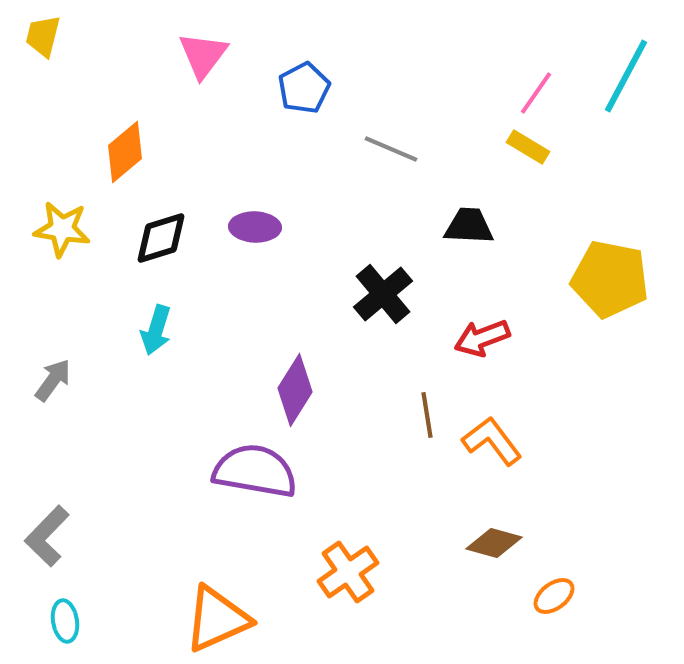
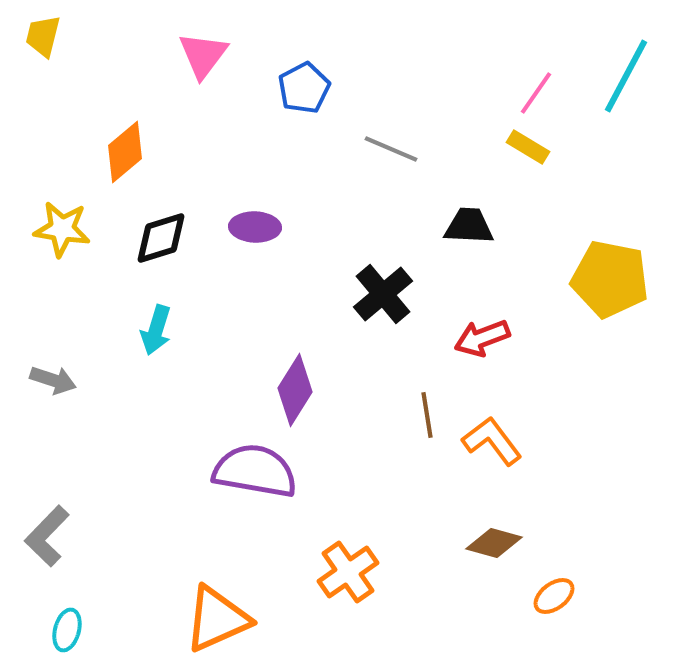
gray arrow: rotated 72 degrees clockwise
cyan ellipse: moved 2 px right, 9 px down; rotated 24 degrees clockwise
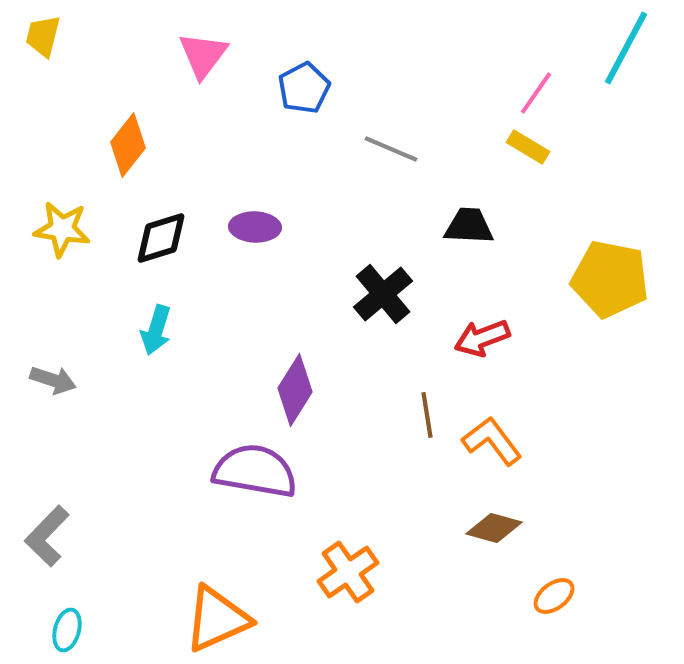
cyan line: moved 28 px up
orange diamond: moved 3 px right, 7 px up; rotated 12 degrees counterclockwise
brown diamond: moved 15 px up
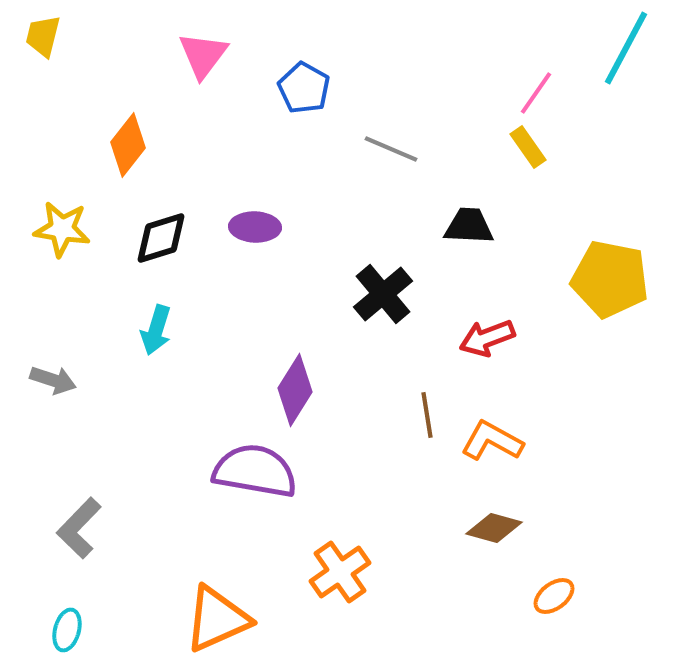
blue pentagon: rotated 15 degrees counterclockwise
yellow rectangle: rotated 24 degrees clockwise
red arrow: moved 5 px right
orange L-shape: rotated 24 degrees counterclockwise
gray L-shape: moved 32 px right, 8 px up
orange cross: moved 8 px left
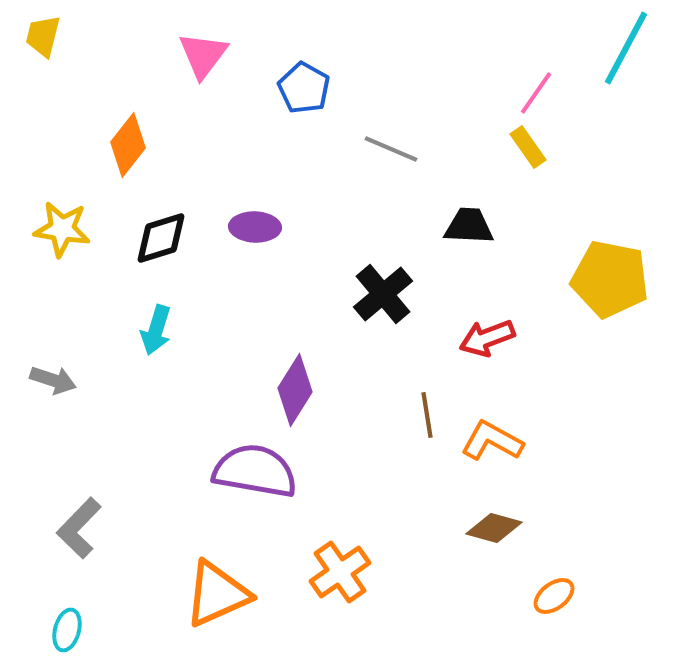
orange triangle: moved 25 px up
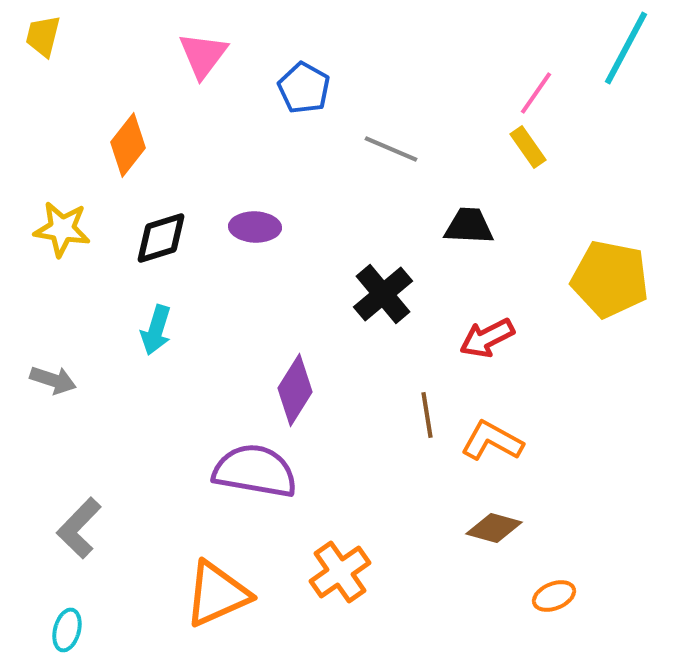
red arrow: rotated 6 degrees counterclockwise
orange ellipse: rotated 15 degrees clockwise
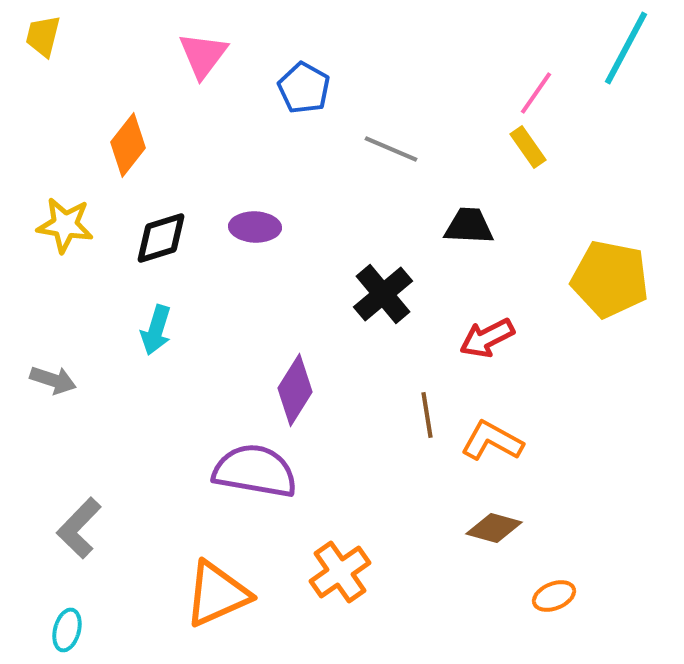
yellow star: moved 3 px right, 4 px up
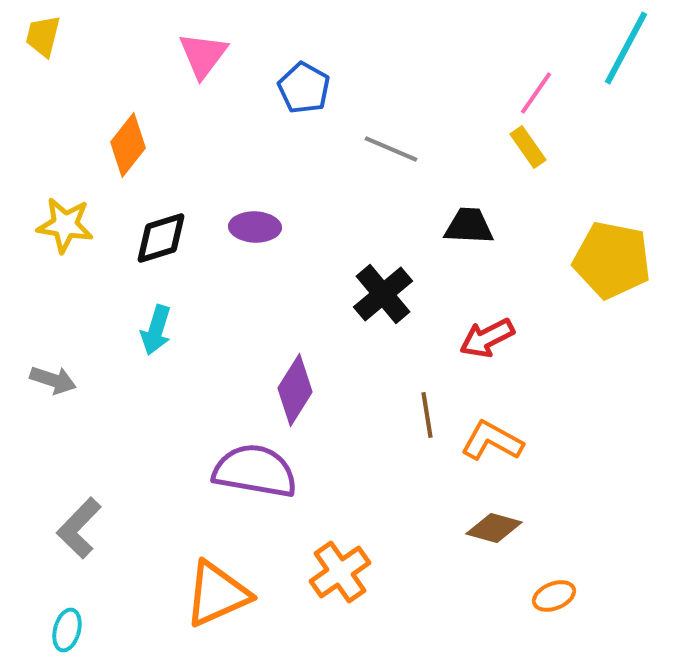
yellow pentagon: moved 2 px right, 19 px up
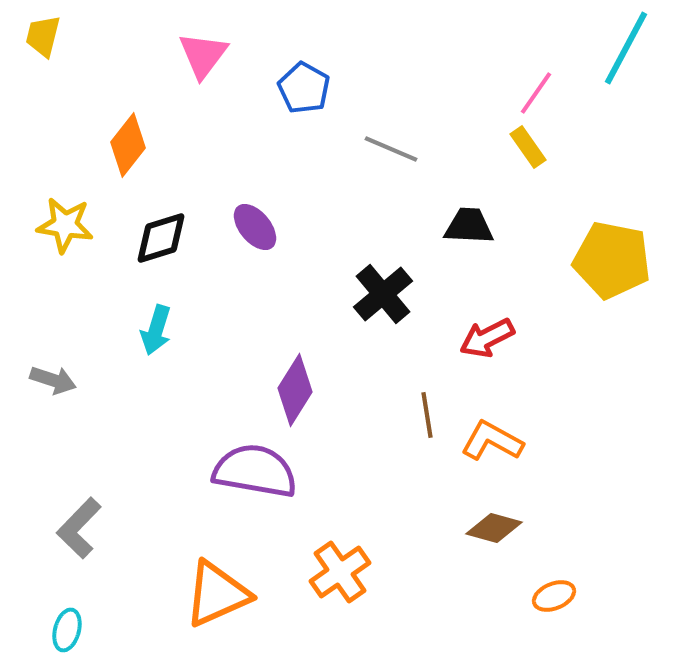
purple ellipse: rotated 48 degrees clockwise
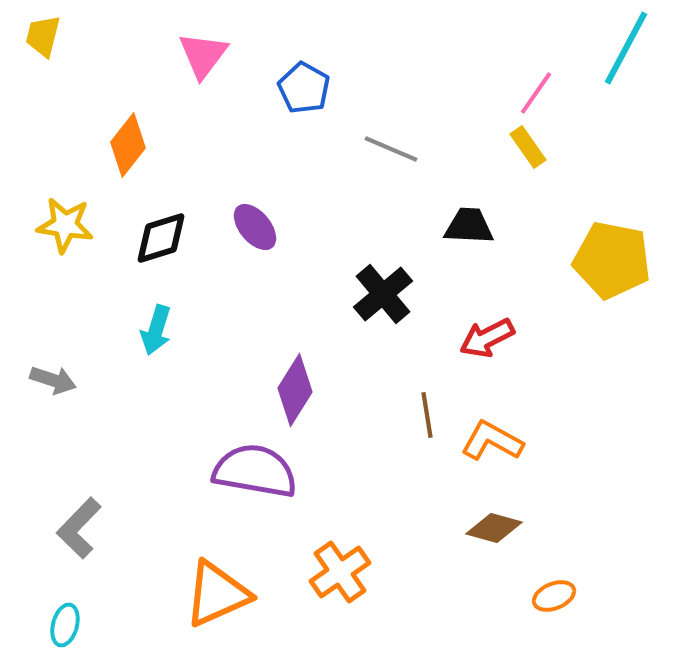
cyan ellipse: moved 2 px left, 5 px up
